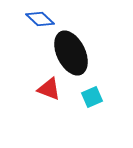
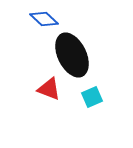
blue diamond: moved 4 px right
black ellipse: moved 1 px right, 2 px down
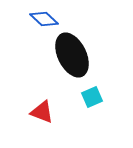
red triangle: moved 7 px left, 23 px down
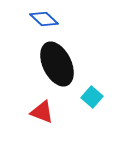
black ellipse: moved 15 px left, 9 px down
cyan square: rotated 25 degrees counterclockwise
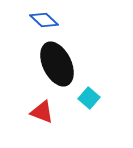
blue diamond: moved 1 px down
cyan square: moved 3 px left, 1 px down
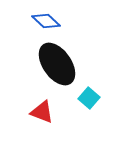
blue diamond: moved 2 px right, 1 px down
black ellipse: rotated 9 degrees counterclockwise
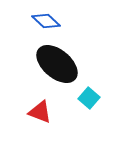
black ellipse: rotated 15 degrees counterclockwise
red triangle: moved 2 px left
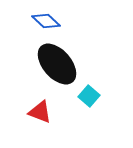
black ellipse: rotated 9 degrees clockwise
cyan square: moved 2 px up
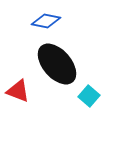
blue diamond: rotated 32 degrees counterclockwise
red triangle: moved 22 px left, 21 px up
